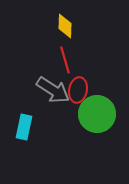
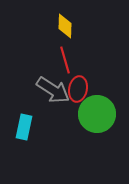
red ellipse: moved 1 px up
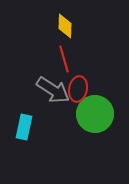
red line: moved 1 px left, 1 px up
green circle: moved 2 px left
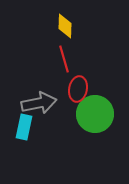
gray arrow: moved 14 px left, 13 px down; rotated 44 degrees counterclockwise
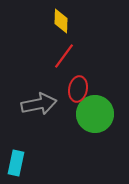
yellow diamond: moved 4 px left, 5 px up
red line: moved 3 px up; rotated 52 degrees clockwise
gray arrow: moved 1 px down
cyan rectangle: moved 8 px left, 36 px down
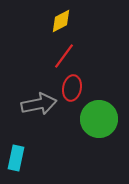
yellow diamond: rotated 60 degrees clockwise
red ellipse: moved 6 px left, 1 px up
green circle: moved 4 px right, 5 px down
cyan rectangle: moved 5 px up
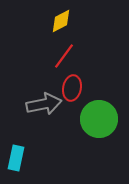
gray arrow: moved 5 px right
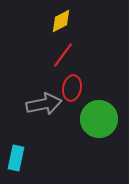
red line: moved 1 px left, 1 px up
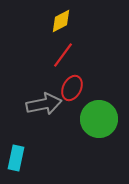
red ellipse: rotated 15 degrees clockwise
